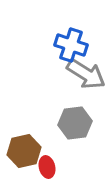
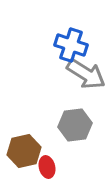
gray hexagon: moved 2 px down
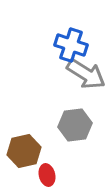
red ellipse: moved 8 px down
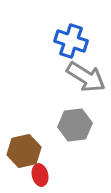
blue cross: moved 4 px up
gray arrow: moved 3 px down
red ellipse: moved 7 px left
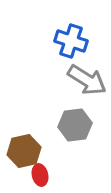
gray arrow: moved 1 px right, 3 px down
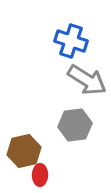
red ellipse: rotated 15 degrees clockwise
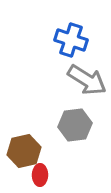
blue cross: moved 1 px up
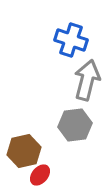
gray arrow: rotated 108 degrees counterclockwise
red ellipse: rotated 40 degrees clockwise
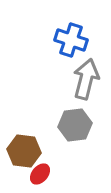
gray arrow: moved 1 px left, 1 px up
brown hexagon: rotated 20 degrees clockwise
red ellipse: moved 1 px up
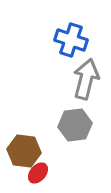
red ellipse: moved 2 px left, 1 px up
